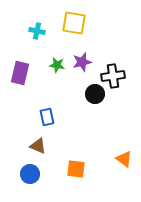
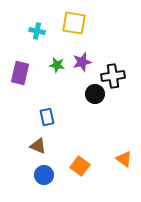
orange square: moved 4 px right, 3 px up; rotated 30 degrees clockwise
blue circle: moved 14 px right, 1 px down
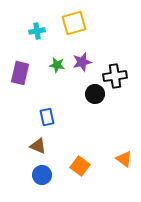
yellow square: rotated 25 degrees counterclockwise
cyan cross: rotated 21 degrees counterclockwise
black cross: moved 2 px right
blue circle: moved 2 px left
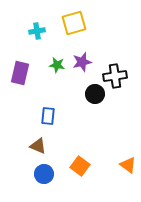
blue rectangle: moved 1 px right, 1 px up; rotated 18 degrees clockwise
orange triangle: moved 4 px right, 6 px down
blue circle: moved 2 px right, 1 px up
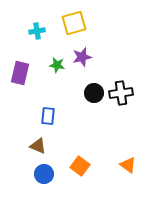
purple star: moved 5 px up
black cross: moved 6 px right, 17 px down
black circle: moved 1 px left, 1 px up
